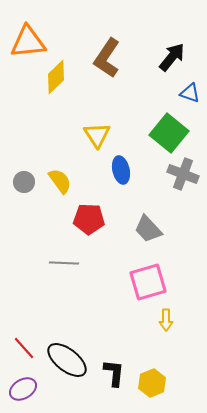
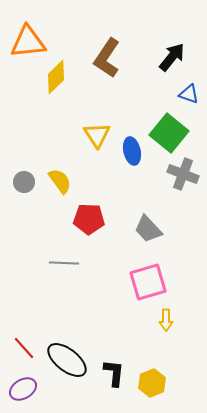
blue triangle: moved 1 px left, 1 px down
blue ellipse: moved 11 px right, 19 px up
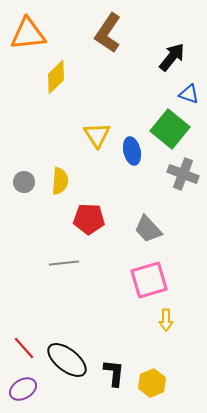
orange triangle: moved 8 px up
brown L-shape: moved 1 px right, 25 px up
green square: moved 1 px right, 4 px up
yellow semicircle: rotated 40 degrees clockwise
gray line: rotated 8 degrees counterclockwise
pink square: moved 1 px right, 2 px up
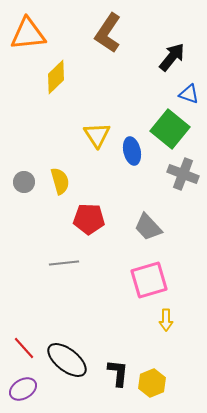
yellow semicircle: rotated 20 degrees counterclockwise
gray trapezoid: moved 2 px up
black L-shape: moved 4 px right
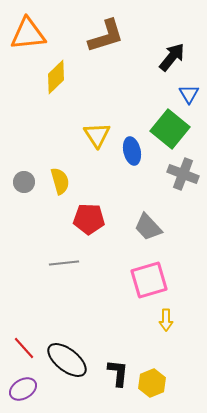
brown L-shape: moved 2 px left, 3 px down; rotated 141 degrees counterclockwise
blue triangle: rotated 40 degrees clockwise
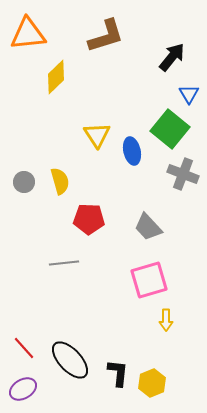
black ellipse: moved 3 px right; rotated 9 degrees clockwise
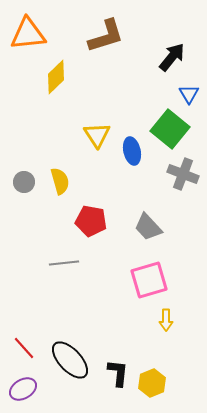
red pentagon: moved 2 px right, 2 px down; rotated 8 degrees clockwise
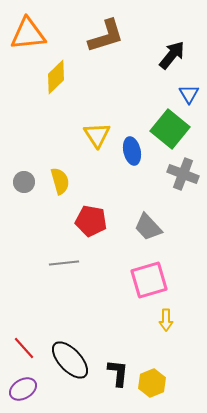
black arrow: moved 2 px up
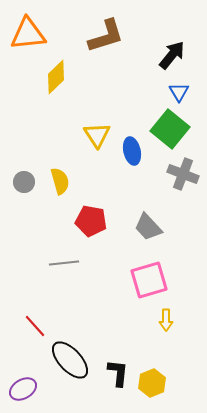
blue triangle: moved 10 px left, 2 px up
red line: moved 11 px right, 22 px up
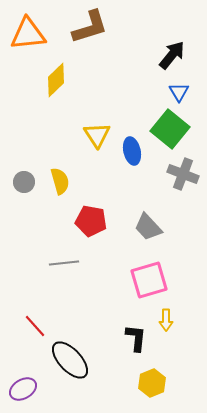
brown L-shape: moved 16 px left, 9 px up
yellow diamond: moved 3 px down
black L-shape: moved 18 px right, 35 px up
